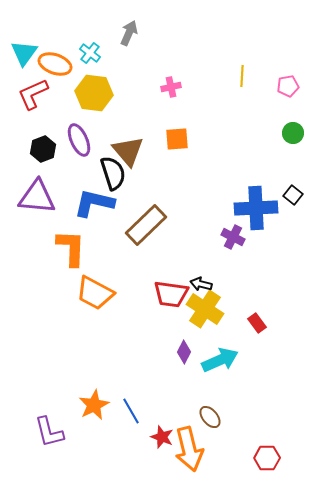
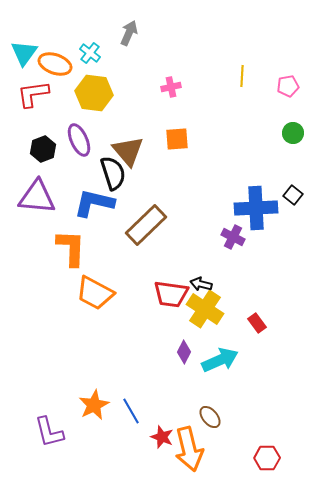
red L-shape: rotated 16 degrees clockwise
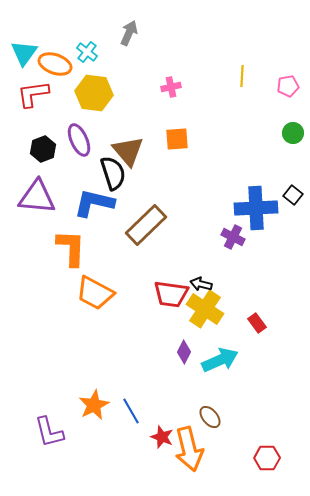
cyan cross: moved 3 px left, 1 px up
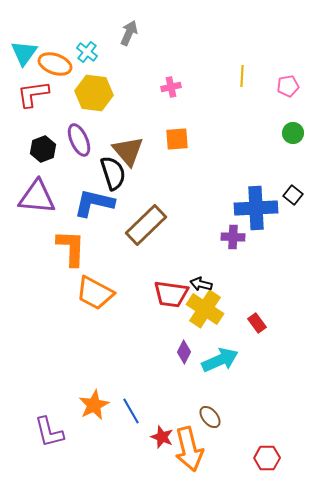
purple cross: rotated 25 degrees counterclockwise
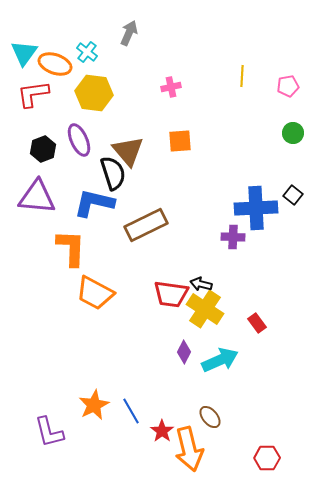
orange square: moved 3 px right, 2 px down
brown rectangle: rotated 18 degrees clockwise
red star: moved 6 px up; rotated 15 degrees clockwise
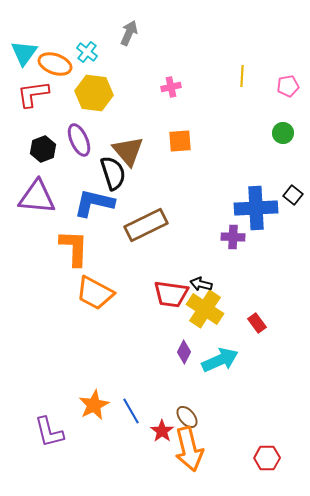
green circle: moved 10 px left
orange L-shape: moved 3 px right
brown ellipse: moved 23 px left
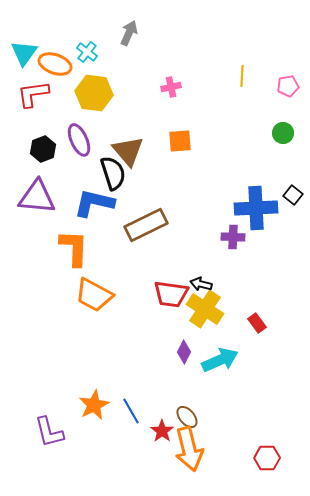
orange trapezoid: moved 1 px left, 2 px down
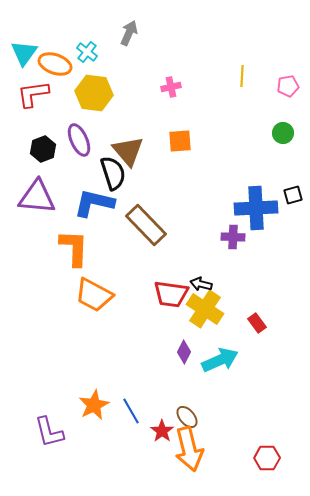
black square: rotated 36 degrees clockwise
brown rectangle: rotated 72 degrees clockwise
